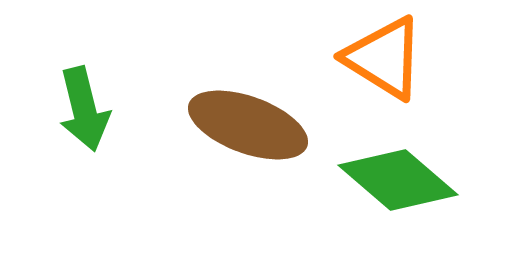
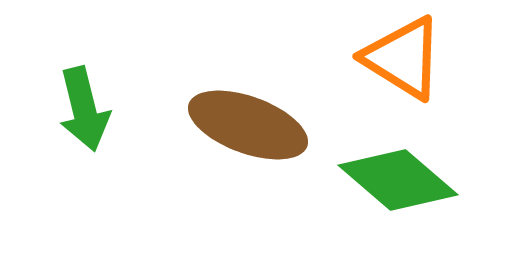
orange triangle: moved 19 px right
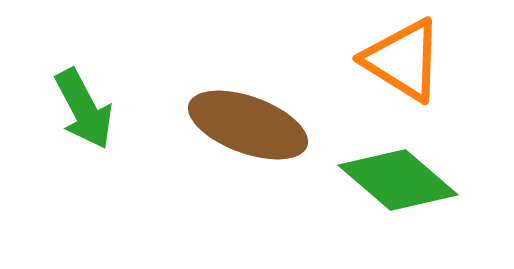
orange triangle: moved 2 px down
green arrow: rotated 14 degrees counterclockwise
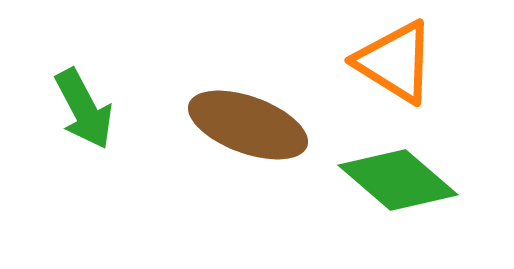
orange triangle: moved 8 px left, 2 px down
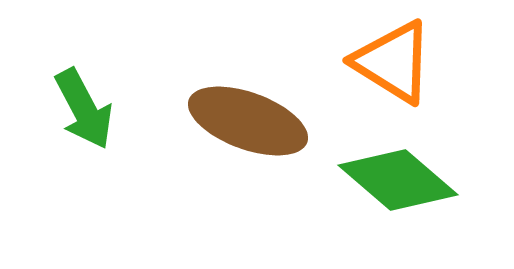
orange triangle: moved 2 px left
brown ellipse: moved 4 px up
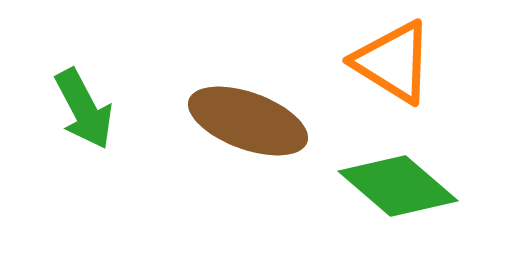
green diamond: moved 6 px down
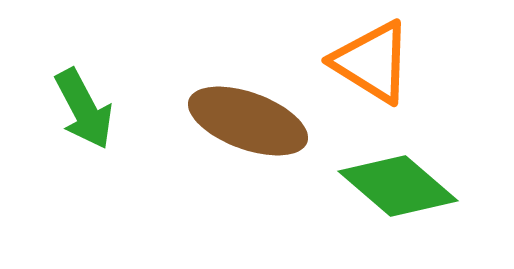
orange triangle: moved 21 px left
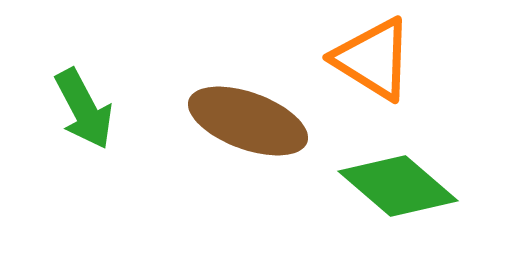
orange triangle: moved 1 px right, 3 px up
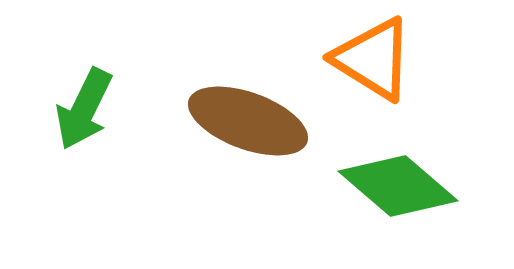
green arrow: rotated 54 degrees clockwise
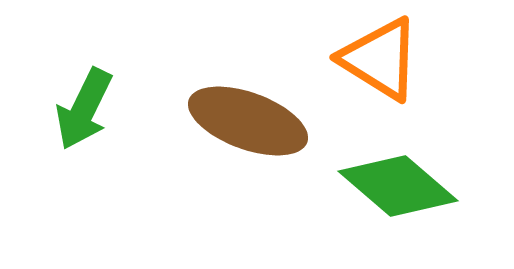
orange triangle: moved 7 px right
